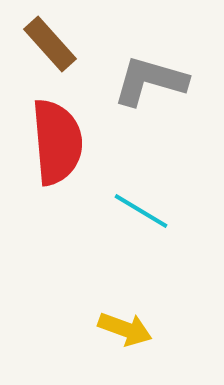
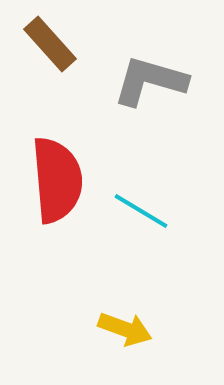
red semicircle: moved 38 px down
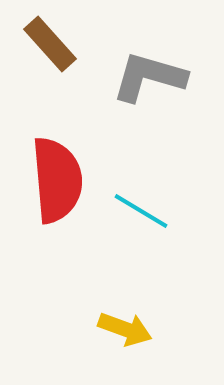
gray L-shape: moved 1 px left, 4 px up
